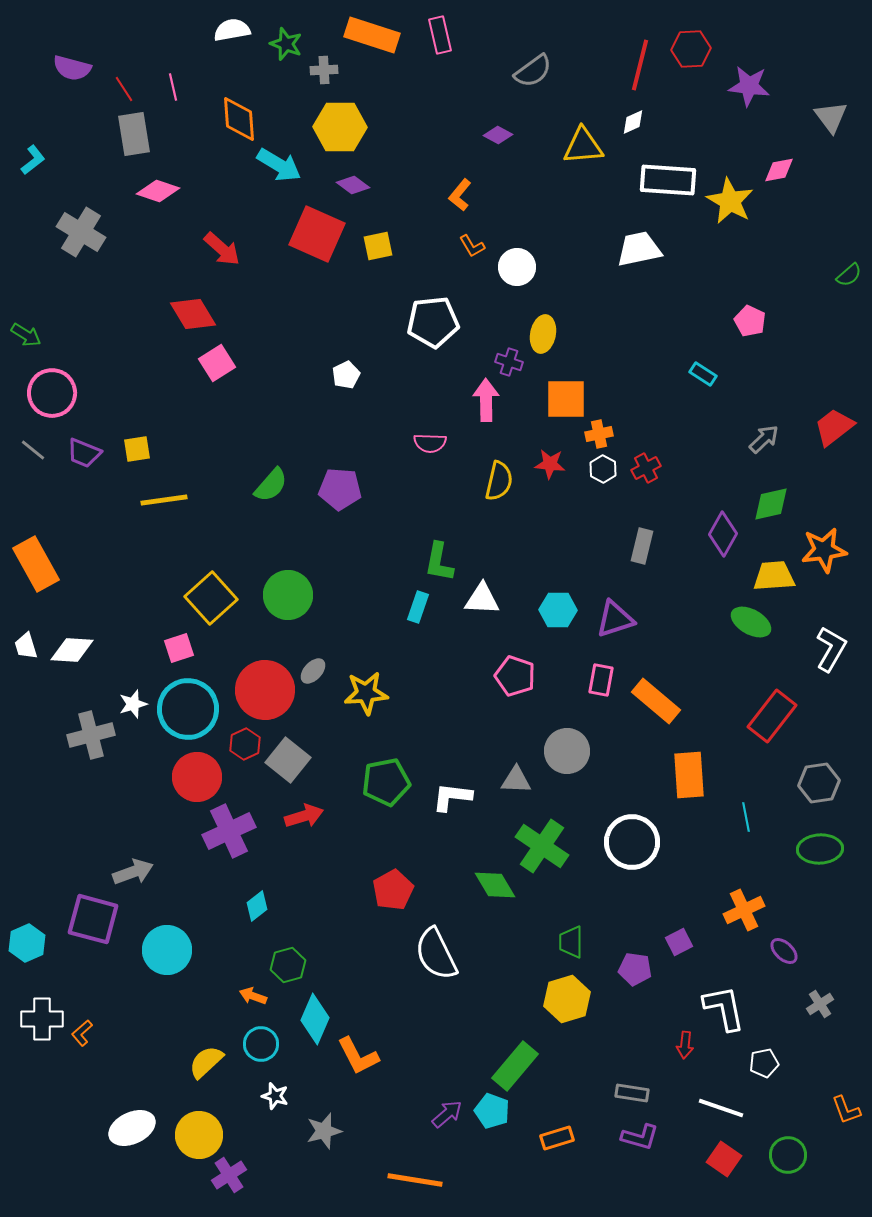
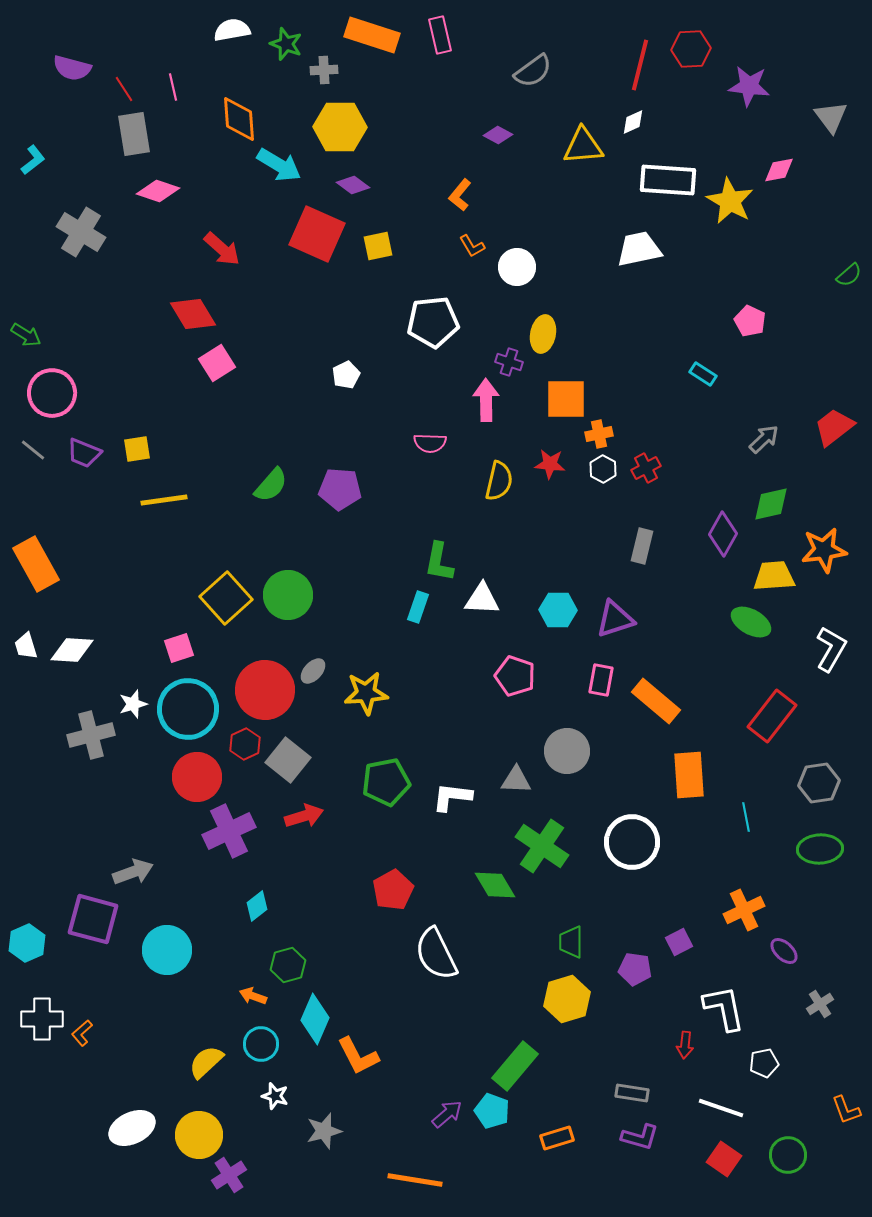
yellow square at (211, 598): moved 15 px right
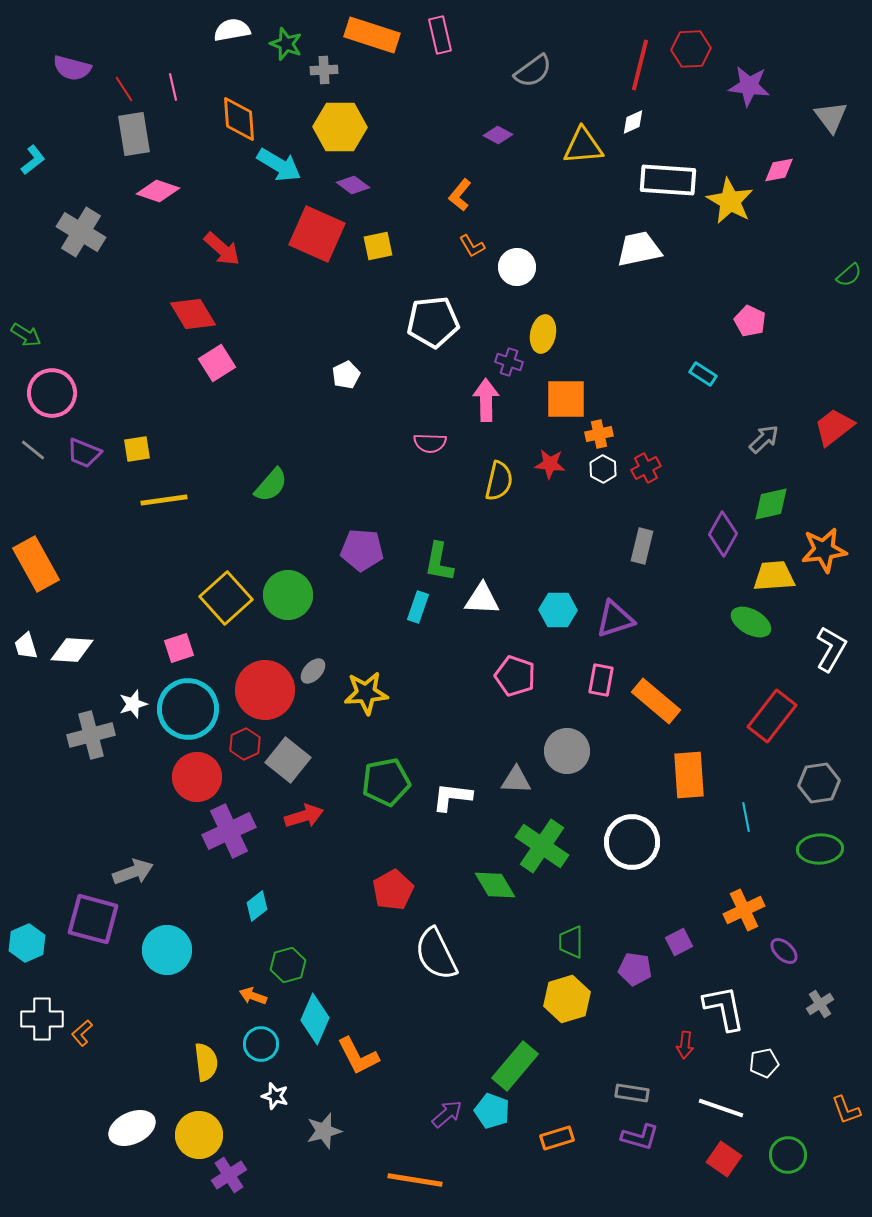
purple pentagon at (340, 489): moved 22 px right, 61 px down
yellow semicircle at (206, 1062): rotated 126 degrees clockwise
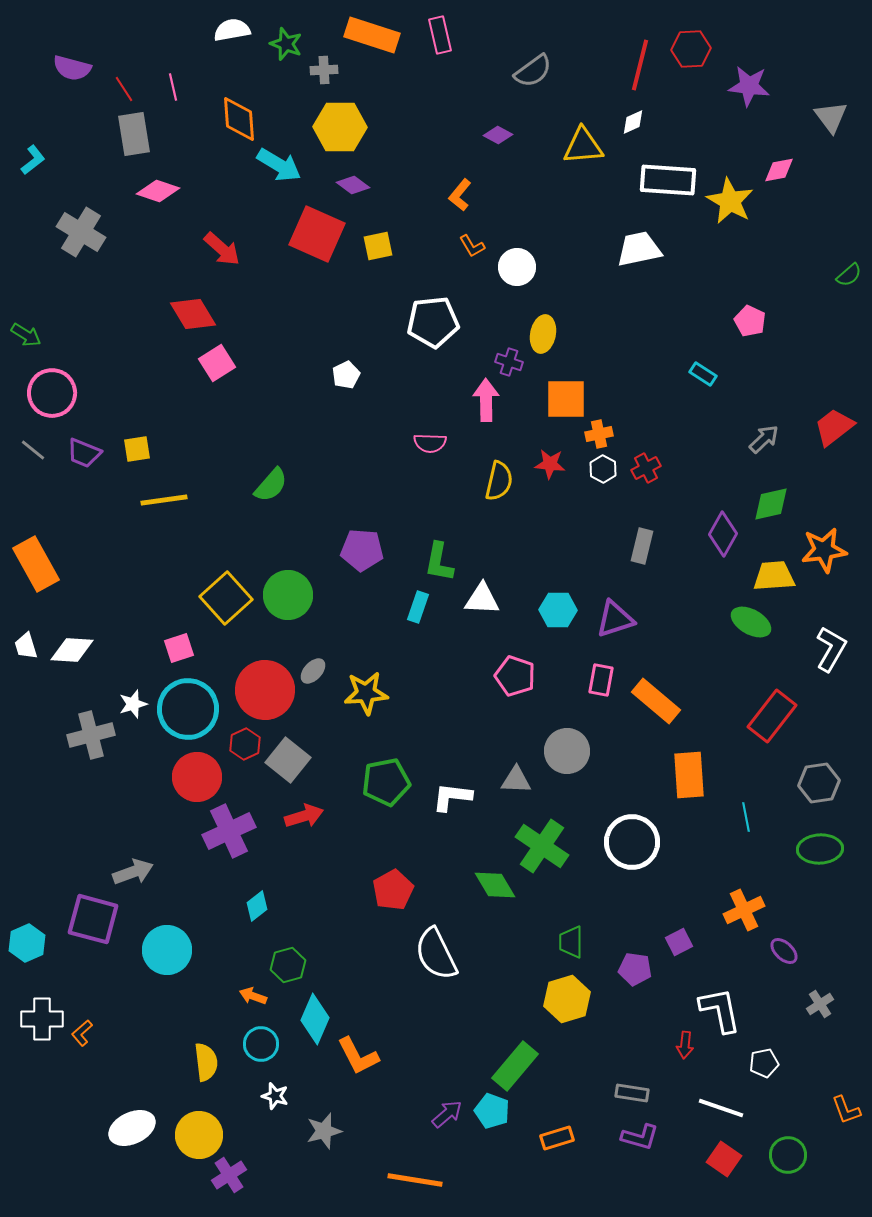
white L-shape at (724, 1008): moved 4 px left, 2 px down
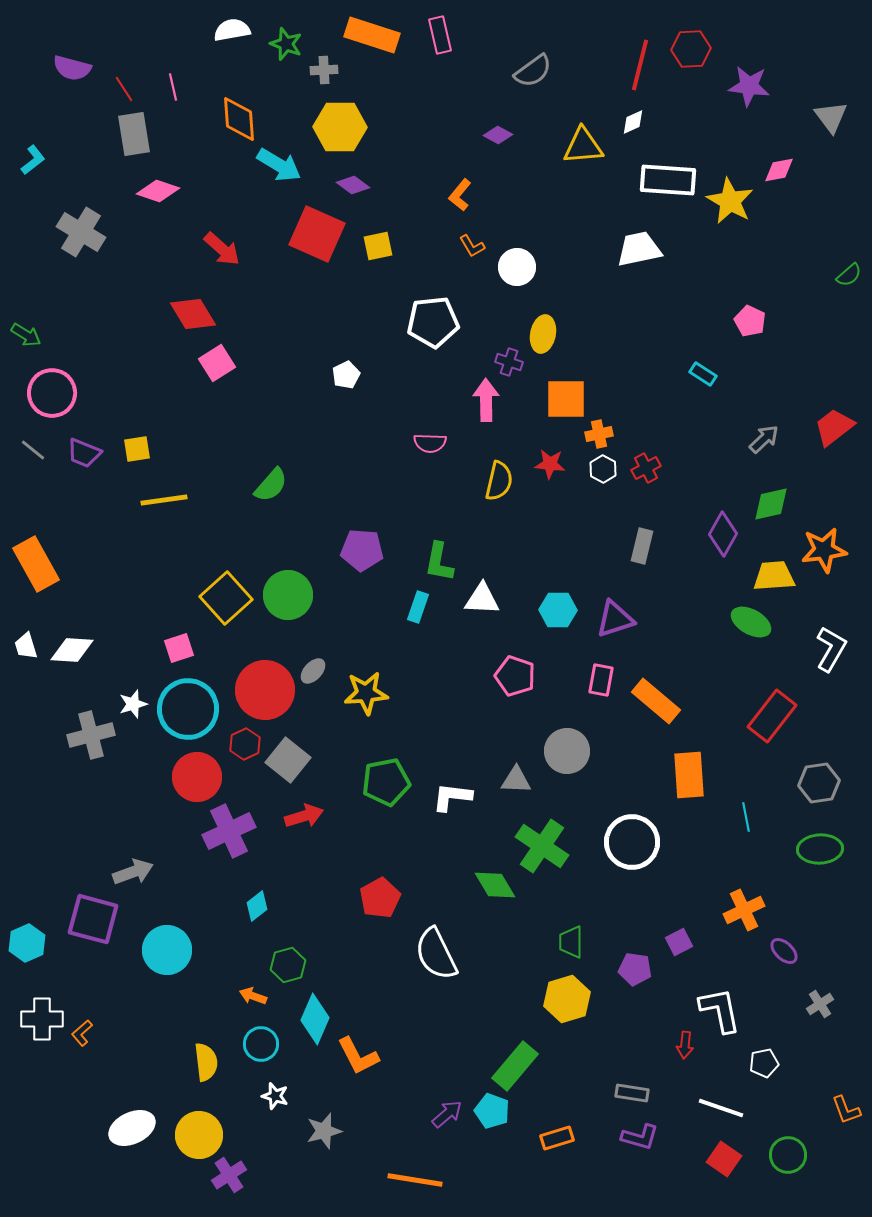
red pentagon at (393, 890): moved 13 px left, 8 px down
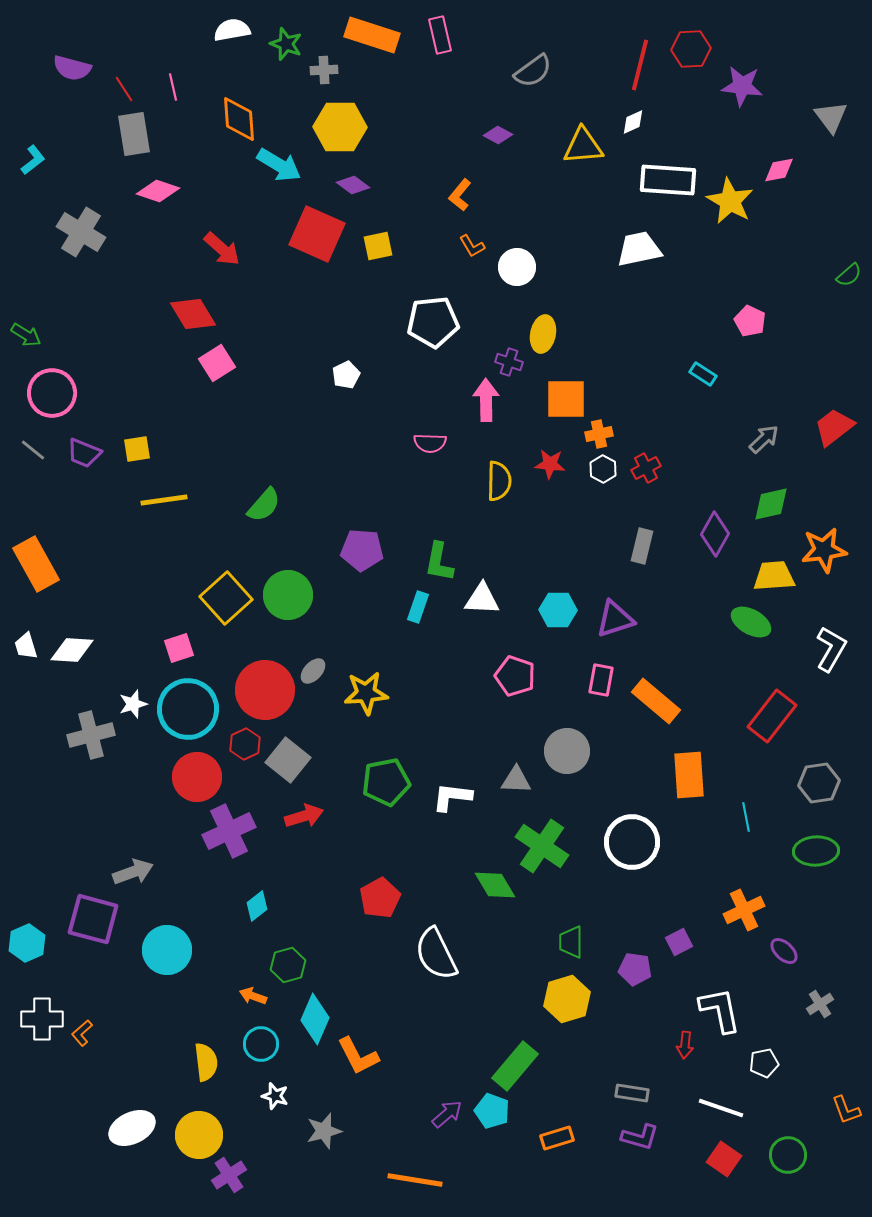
purple star at (749, 86): moved 7 px left
yellow semicircle at (499, 481): rotated 12 degrees counterclockwise
green semicircle at (271, 485): moved 7 px left, 20 px down
purple diamond at (723, 534): moved 8 px left
green ellipse at (820, 849): moved 4 px left, 2 px down
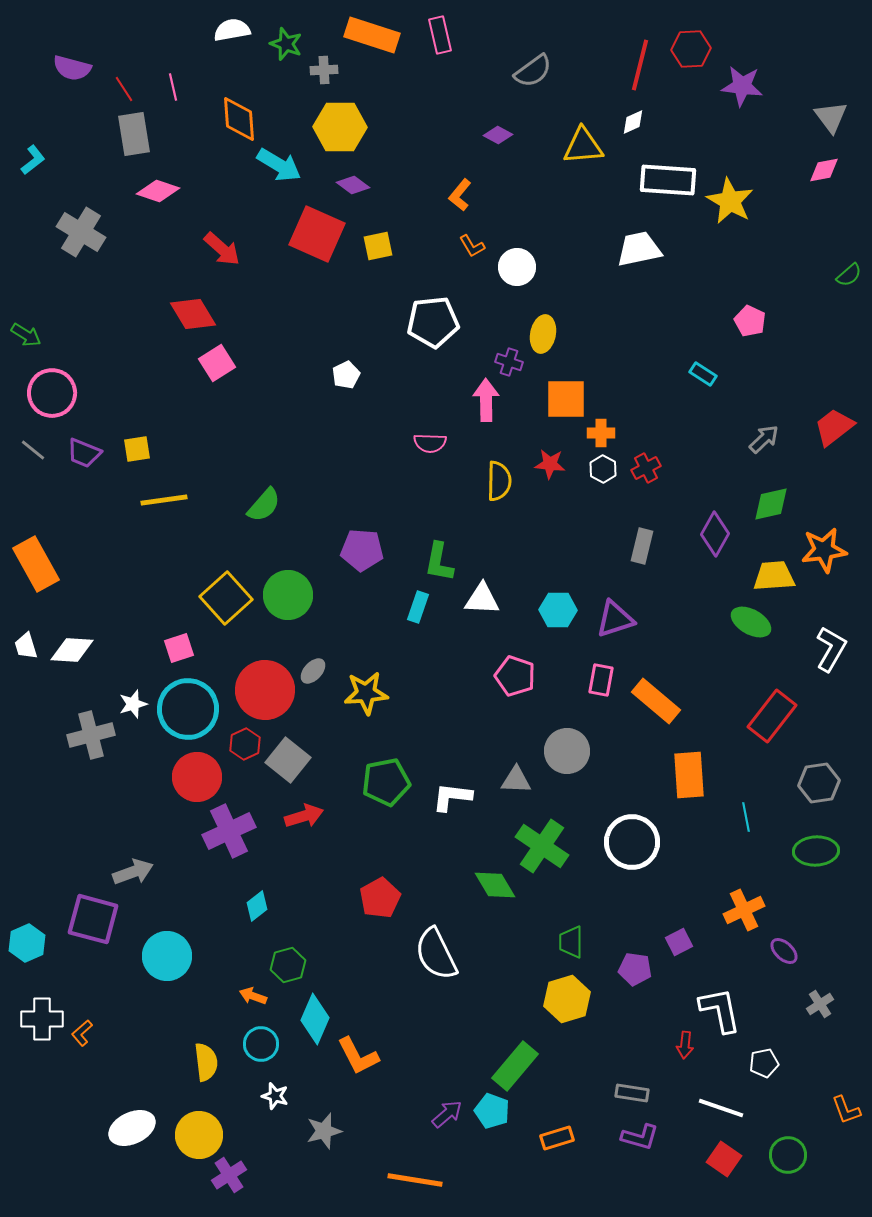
pink diamond at (779, 170): moved 45 px right
orange cross at (599, 434): moved 2 px right, 1 px up; rotated 12 degrees clockwise
cyan circle at (167, 950): moved 6 px down
